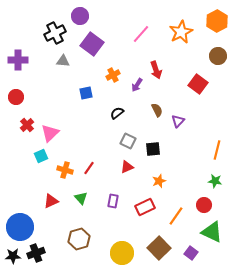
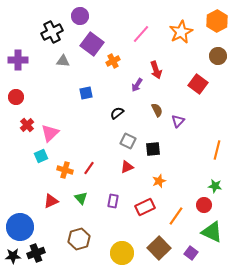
black cross at (55, 33): moved 3 px left, 1 px up
orange cross at (113, 75): moved 14 px up
green star at (215, 181): moved 5 px down
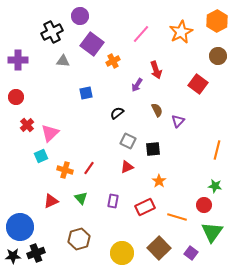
orange star at (159, 181): rotated 16 degrees counterclockwise
orange line at (176, 216): moved 1 px right, 1 px down; rotated 72 degrees clockwise
green triangle at (212, 232): rotated 40 degrees clockwise
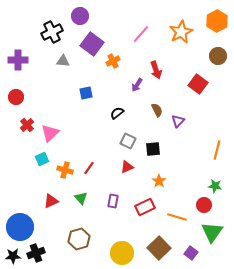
cyan square at (41, 156): moved 1 px right, 3 px down
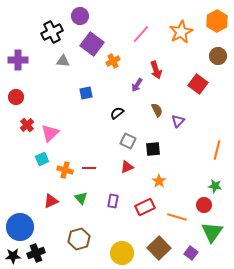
red line at (89, 168): rotated 56 degrees clockwise
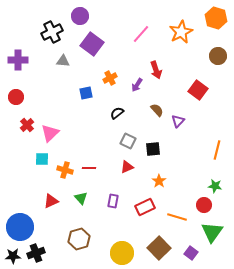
orange hexagon at (217, 21): moved 1 px left, 3 px up; rotated 15 degrees counterclockwise
orange cross at (113, 61): moved 3 px left, 17 px down
red square at (198, 84): moved 6 px down
brown semicircle at (157, 110): rotated 16 degrees counterclockwise
cyan square at (42, 159): rotated 24 degrees clockwise
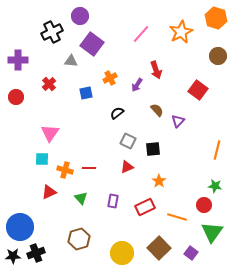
gray triangle at (63, 61): moved 8 px right
red cross at (27, 125): moved 22 px right, 41 px up
pink triangle at (50, 133): rotated 12 degrees counterclockwise
red triangle at (51, 201): moved 2 px left, 9 px up
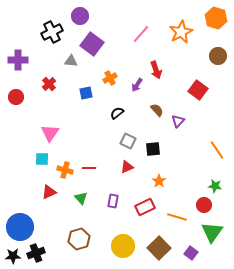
orange line at (217, 150): rotated 48 degrees counterclockwise
yellow circle at (122, 253): moved 1 px right, 7 px up
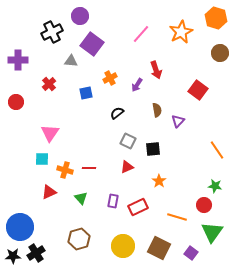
brown circle at (218, 56): moved 2 px right, 3 px up
red circle at (16, 97): moved 5 px down
brown semicircle at (157, 110): rotated 32 degrees clockwise
red rectangle at (145, 207): moved 7 px left
brown square at (159, 248): rotated 20 degrees counterclockwise
black cross at (36, 253): rotated 12 degrees counterclockwise
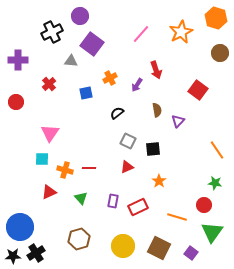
green star at (215, 186): moved 3 px up
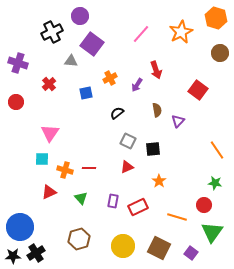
purple cross at (18, 60): moved 3 px down; rotated 18 degrees clockwise
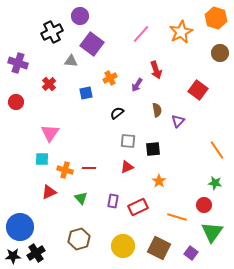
gray square at (128, 141): rotated 21 degrees counterclockwise
